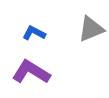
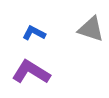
gray triangle: rotated 40 degrees clockwise
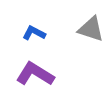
purple L-shape: moved 4 px right, 2 px down
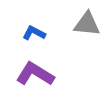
gray triangle: moved 4 px left, 5 px up; rotated 12 degrees counterclockwise
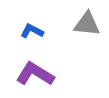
blue L-shape: moved 2 px left, 2 px up
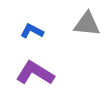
purple L-shape: moved 1 px up
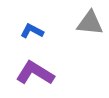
gray triangle: moved 3 px right, 1 px up
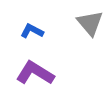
gray triangle: rotated 44 degrees clockwise
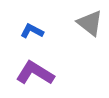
gray triangle: rotated 12 degrees counterclockwise
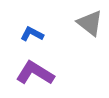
blue L-shape: moved 3 px down
